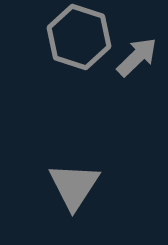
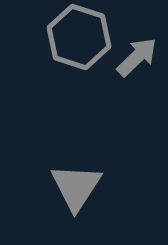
gray triangle: moved 2 px right, 1 px down
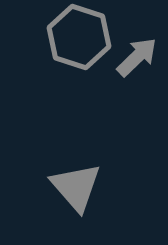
gray triangle: rotated 14 degrees counterclockwise
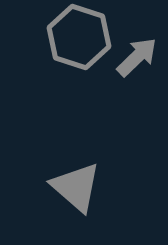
gray triangle: rotated 8 degrees counterclockwise
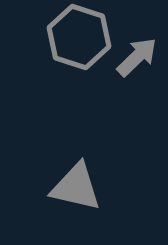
gray triangle: rotated 28 degrees counterclockwise
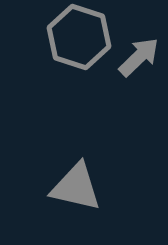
gray arrow: moved 2 px right
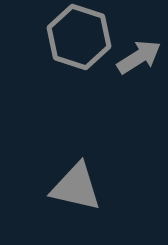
gray arrow: rotated 12 degrees clockwise
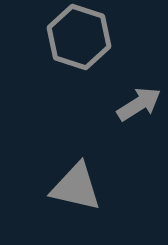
gray arrow: moved 47 px down
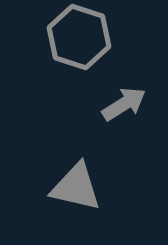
gray arrow: moved 15 px left
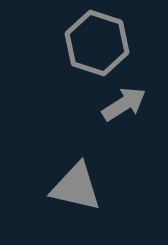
gray hexagon: moved 18 px right, 6 px down
